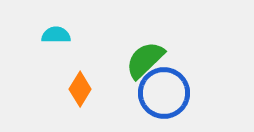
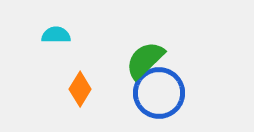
blue circle: moved 5 px left
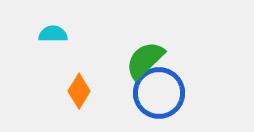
cyan semicircle: moved 3 px left, 1 px up
orange diamond: moved 1 px left, 2 px down
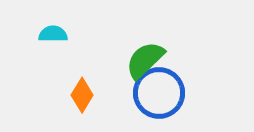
orange diamond: moved 3 px right, 4 px down
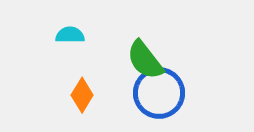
cyan semicircle: moved 17 px right, 1 px down
green semicircle: rotated 84 degrees counterclockwise
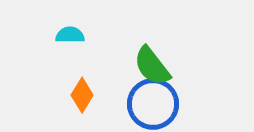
green semicircle: moved 7 px right, 6 px down
blue circle: moved 6 px left, 11 px down
